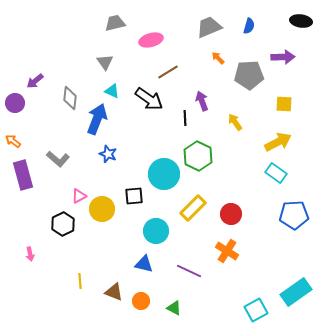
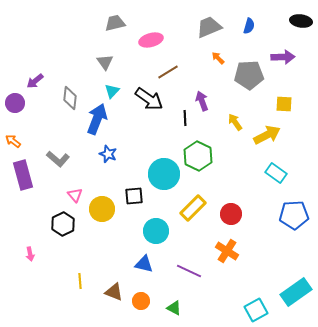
cyan triangle at (112, 91): rotated 49 degrees clockwise
yellow arrow at (278, 142): moved 11 px left, 7 px up
pink triangle at (79, 196): moved 4 px left, 1 px up; rotated 42 degrees counterclockwise
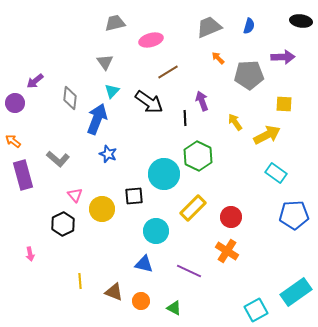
black arrow at (149, 99): moved 3 px down
red circle at (231, 214): moved 3 px down
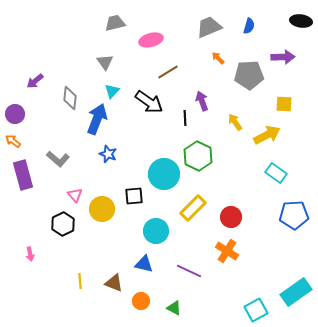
purple circle at (15, 103): moved 11 px down
brown triangle at (114, 292): moved 9 px up
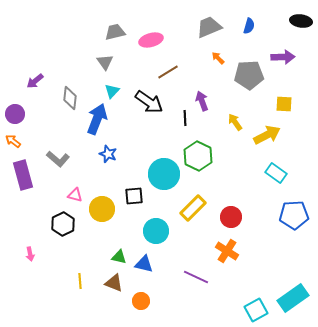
gray trapezoid at (115, 23): moved 9 px down
pink triangle at (75, 195): rotated 35 degrees counterclockwise
purple line at (189, 271): moved 7 px right, 6 px down
cyan rectangle at (296, 292): moved 3 px left, 6 px down
green triangle at (174, 308): moved 55 px left, 51 px up; rotated 14 degrees counterclockwise
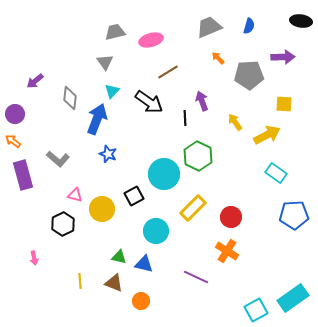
black square at (134, 196): rotated 24 degrees counterclockwise
pink arrow at (30, 254): moved 4 px right, 4 px down
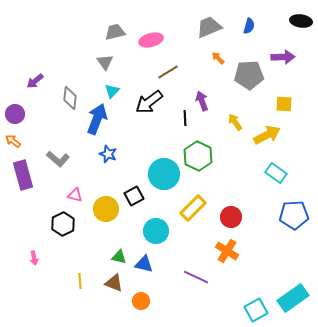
black arrow at (149, 102): rotated 108 degrees clockwise
yellow circle at (102, 209): moved 4 px right
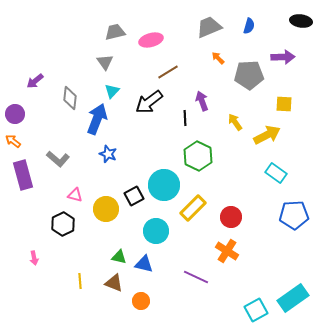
cyan circle at (164, 174): moved 11 px down
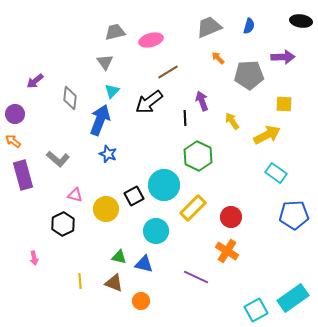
blue arrow at (97, 119): moved 3 px right, 1 px down
yellow arrow at (235, 122): moved 3 px left, 1 px up
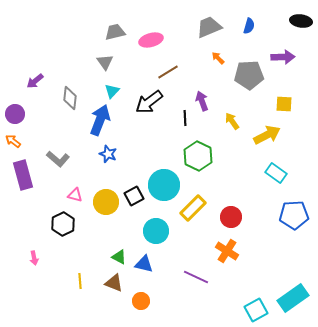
yellow circle at (106, 209): moved 7 px up
green triangle at (119, 257): rotated 14 degrees clockwise
